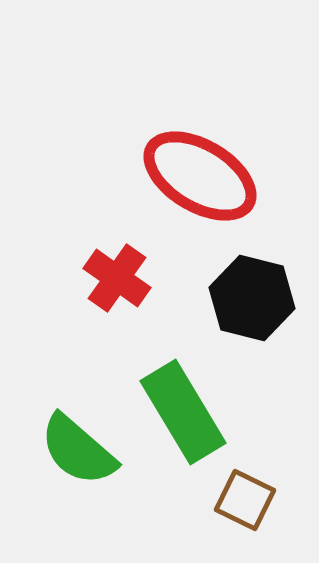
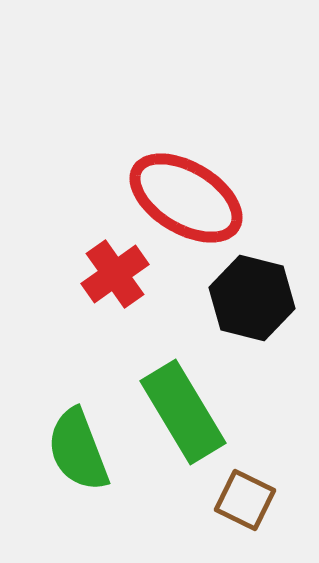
red ellipse: moved 14 px left, 22 px down
red cross: moved 2 px left, 4 px up; rotated 20 degrees clockwise
green semicircle: rotated 28 degrees clockwise
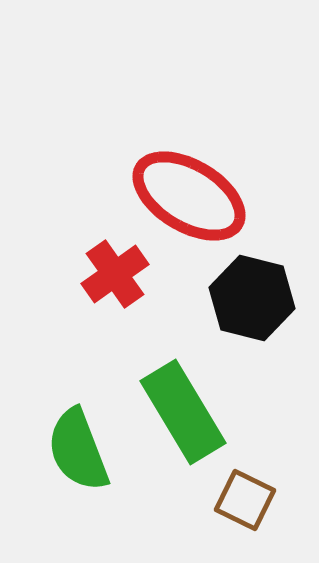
red ellipse: moved 3 px right, 2 px up
